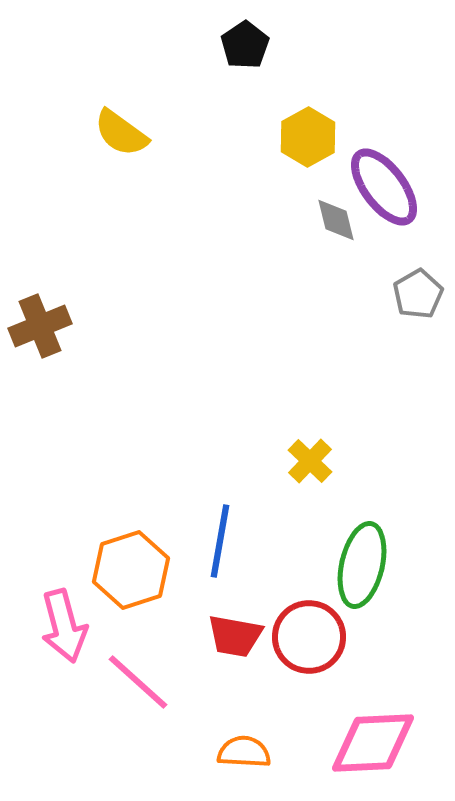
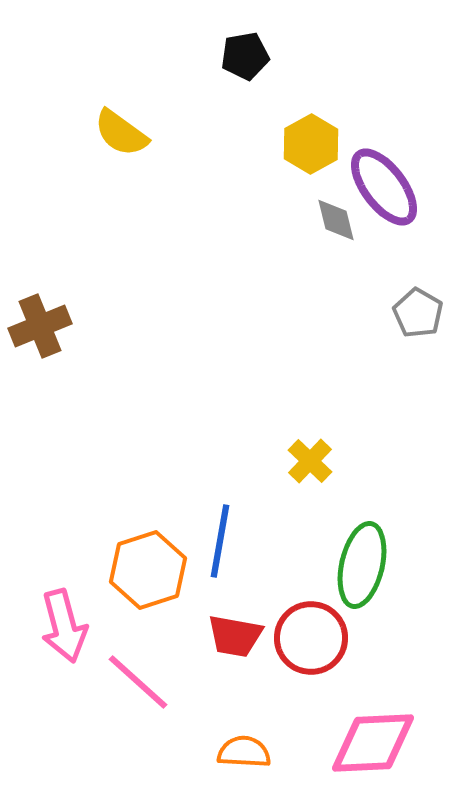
black pentagon: moved 11 px down; rotated 24 degrees clockwise
yellow hexagon: moved 3 px right, 7 px down
gray pentagon: moved 19 px down; rotated 12 degrees counterclockwise
orange hexagon: moved 17 px right
red circle: moved 2 px right, 1 px down
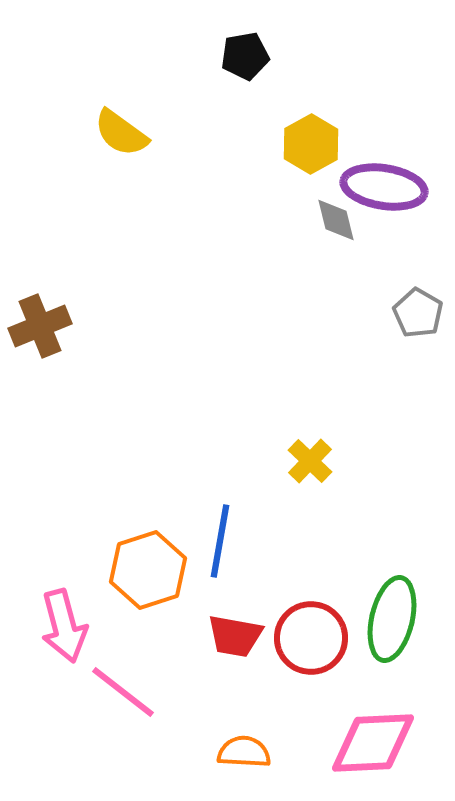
purple ellipse: rotated 44 degrees counterclockwise
green ellipse: moved 30 px right, 54 px down
pink line: moved 15 px left, 10 px down; rotated 4 degrees counterclockwise
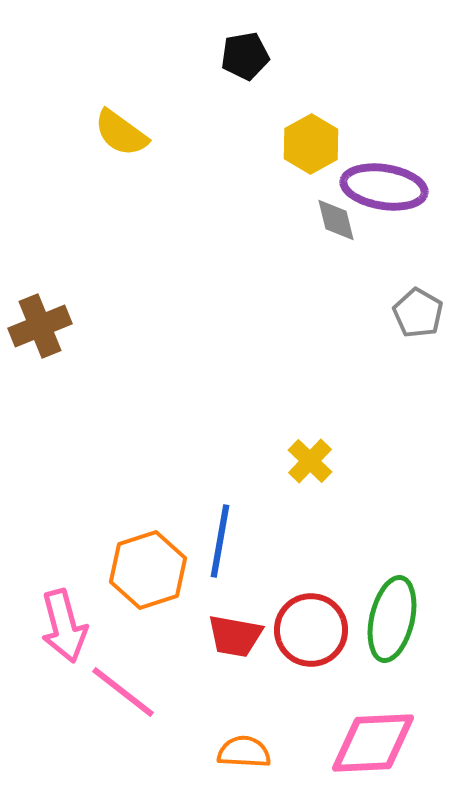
red circle: moved 8 px up
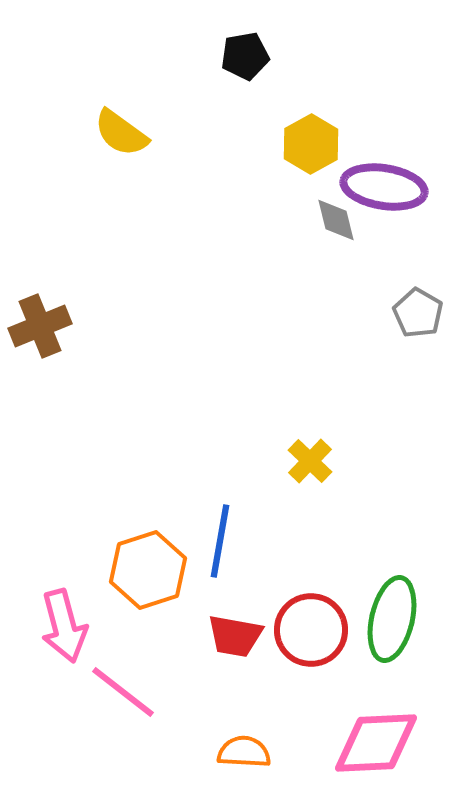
pink diamond: moved 3 px right
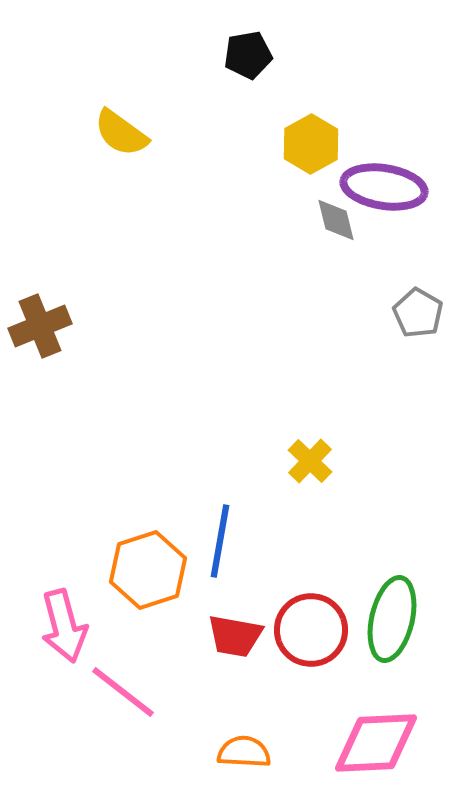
black pentagon: moved 3 px right, 1 px up
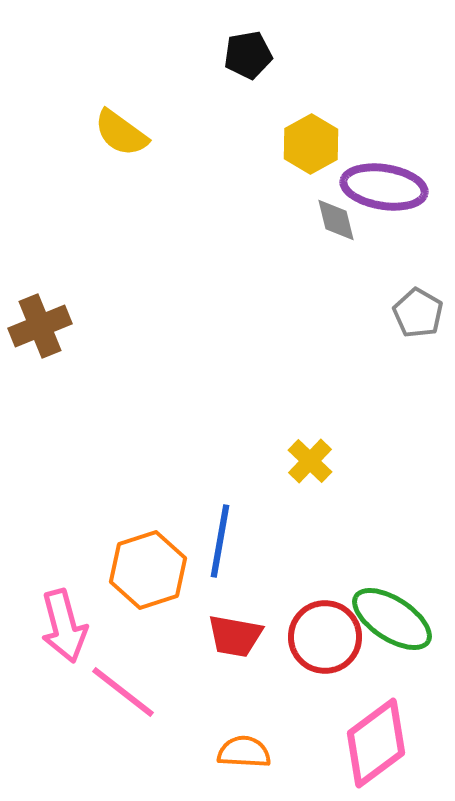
green ellipse: rotated 70 degrees counterclockwise
red circle: moved 14 px right, 7 px down
pink diamond: rotated 34 degrees counterclockwise
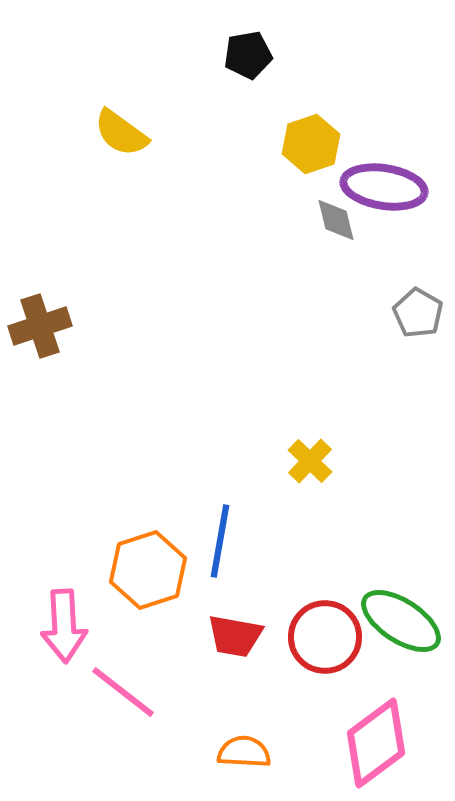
yellow hexagon: rotated 10 degrees clockwise
brown cross: rotated 4 degrees clockwise
green ellipse: moved 9 px right, 2 px down
pink arrow: rotated 12 degrees clockwise
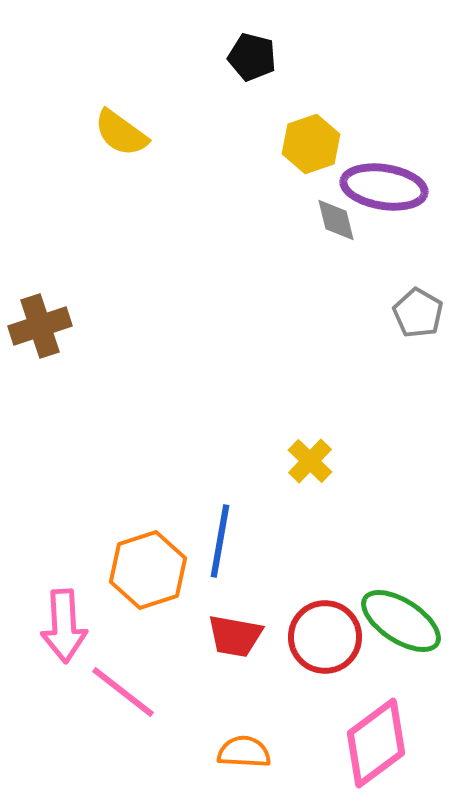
black pentagon: moved 4 px right, 2 px down; rotated 24 degrees clockwise
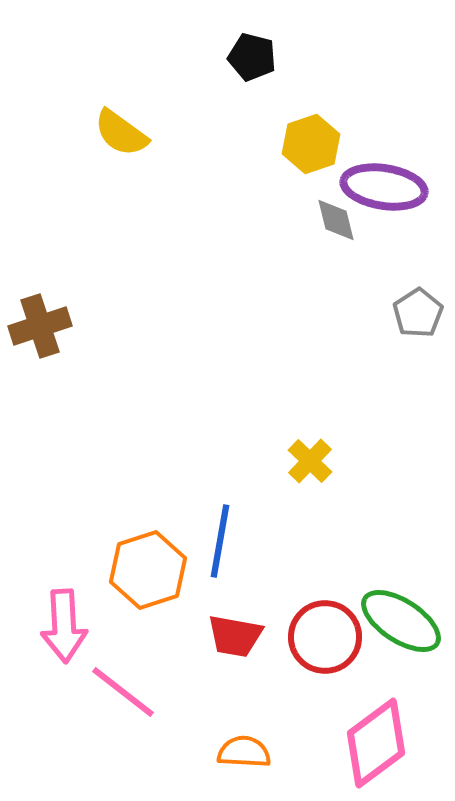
gray pentagon: rotated 9 degrees clockwise
